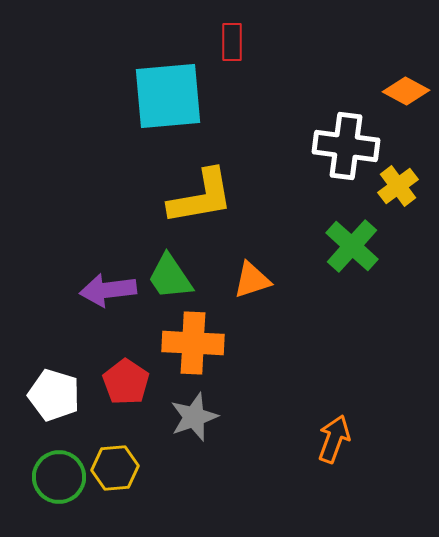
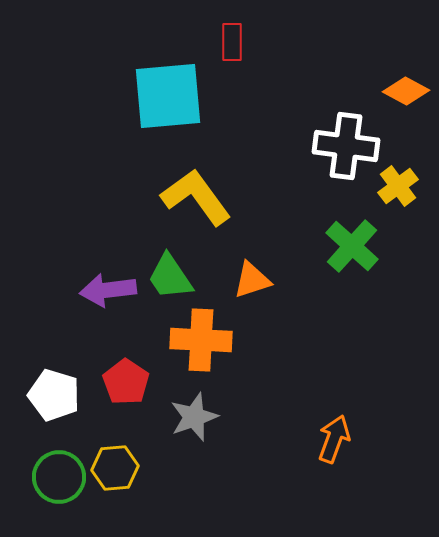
yellow L-shape: moved 5 px left; rotated 116 degrees counterclockwise
orange cross: moved 8 px right, 3 px up
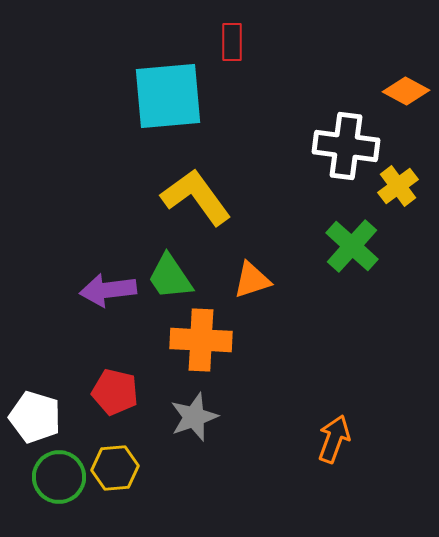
red pentagon: moved 11 px left, 10 px down; rotated 21 degrees counterclockwise
white pentagon: moved 19 px left, 22 px down
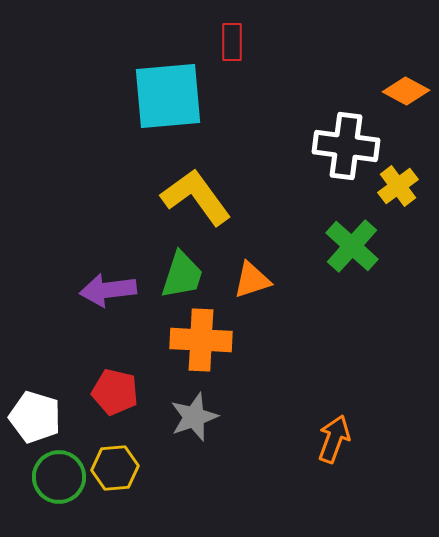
green trapezoid: moved 12 px right, 2 px up; rotated 128 degrees counterclockwise
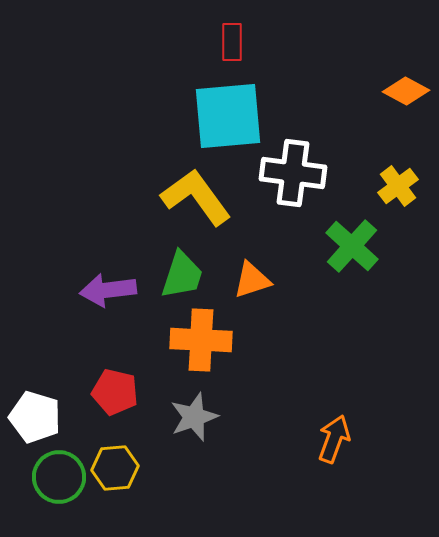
cyan square: moved 60 px right, 20 px down
white cross: moved 53 px left, 27 px down
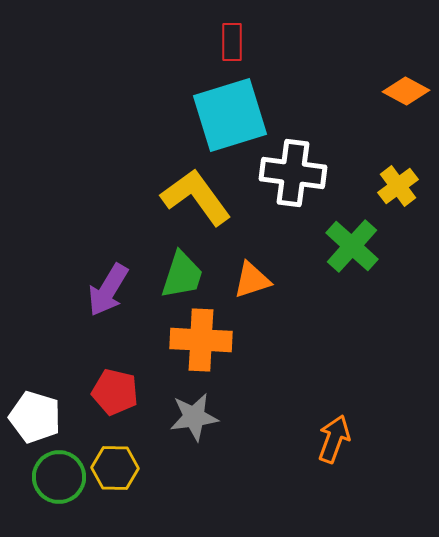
cyan square: moved 2 px right, 1 px up; rotated 12 degrees counterclockwise
purple arrow: rotated 52 degrees counterclockwise
gray star: rotated 12 degrees clockwise
yellow hexagon: rotated 6 degrees clockwise
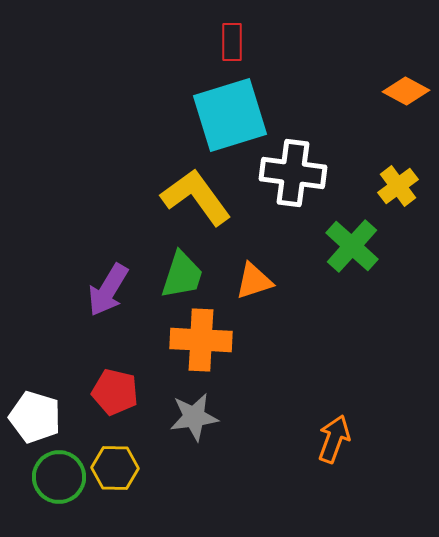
orange triangle: moved 2 px right, 1 px down
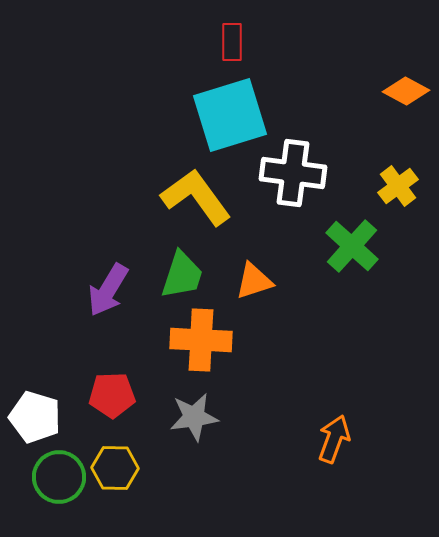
red pentagon: moved 3 px left, 3 px down; rotated 15 degrees counterclockwise
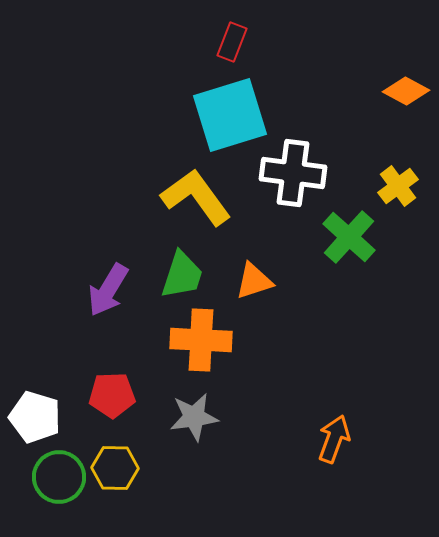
red rectangle: rotated 21 degrees clockwise
green cross: moved 3 px left, 9 px up
